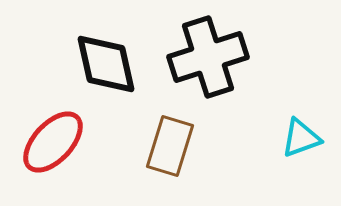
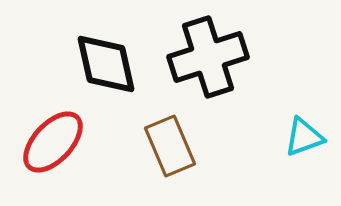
cyan triangle: moved 3 px right, 1 px up
brown rectangle: rotated 40 degrees counterclockwise
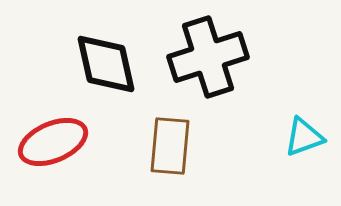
red ellipse: rotated 24 degrees clockwise
brown rectangle: rotated 28 degrees clockwise
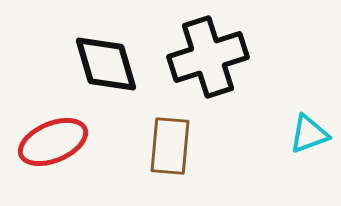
black diamond: rotated 4 degrees counterclockwise
cyan triangle: moved 5 px right, 3 px up
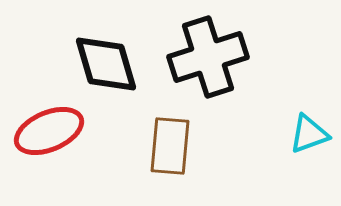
red ellipse: moved 4 px left, 11 px up
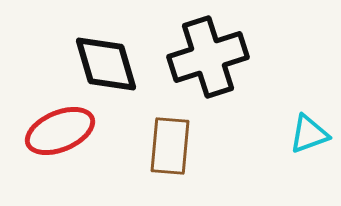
red ellipse: moved 11 px right
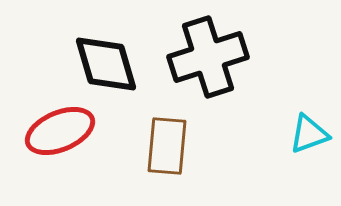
brown rectangle: moved 3 px left
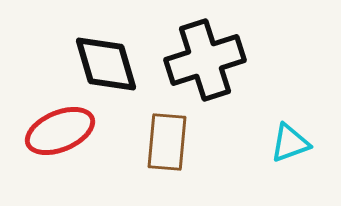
black cross: moved 3 px left, 3 px down
cyan triangle: moved 19 px left, 9 px down
brown rectangle: moved 4 px up
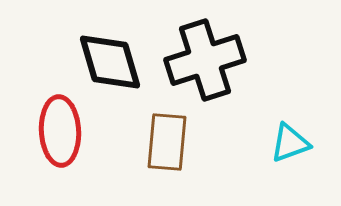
black diamond: moved 4 px right, 2 px up
red ellipse: rotated 70 degrees counterclockwise
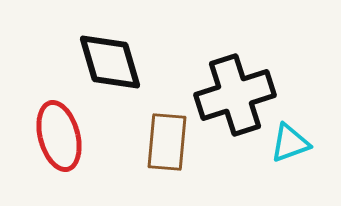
black cross: moved 30 px right, 35 px down
red ellipse: moved 1 px left, 5 px down; rotated 12 degrees counterclockwise
